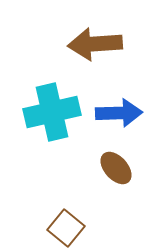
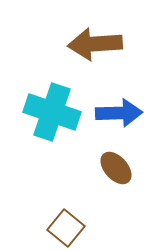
cyan cross: rotated 32 degrees clockwise
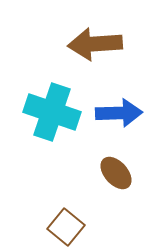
brown ellipse: moved 5 px down
brown square: moved 1 px up
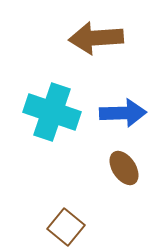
brown arrow: moved 1 px right, 6 px up
blue arrow: moved 4 px right
brown ellipse: moved 8 px right, 5 px up; rotated 8 degrees clockwise
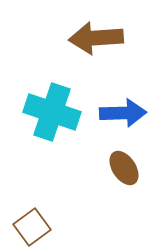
brown square: moved 34 px left; rotated 15 degrees clockwise
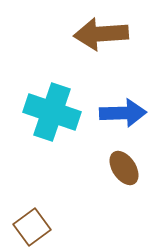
brown arrow: moved 5 px right, 4 px up
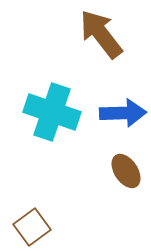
brown arrow: rotated 56 degrees clockwise
brown ellipse: moved 2 px right, 3 px down
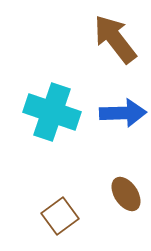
brown arrow: moved 14 px right, 5 px down
brown ellipse: moved 23 px down
brown square: moved 28 px right, 11 px up
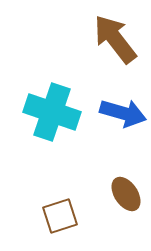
blue arrow: rotated 18 degrees clockwise
brown square: rotated 18 degrees clockwise
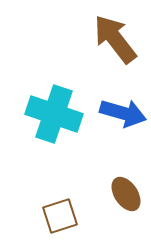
cyan cross: moved 2 px right, 2 px down
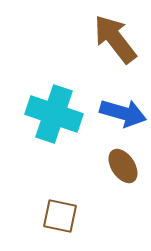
brown ellipse: moved 3 px left, 28 px up
brown square: rotated 30 degrees clockwise
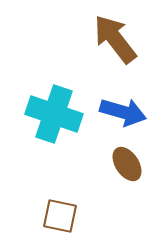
blue arrow: moved 1 px up
brown ellipse: moved 4 px right, 2 px up
